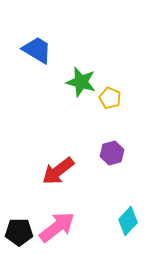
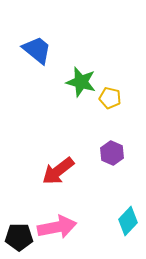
blue trapezoid: rotated 8 degrees clockwise
yellow pentagon: rotated 10 degrees counterclockwise
purple hexagon: rotated 20 degrees counterclockwise
pink arrow: rotated 27 degrees clockwise
black pentagon: moved 5 px down
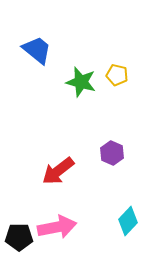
yellow pentagon: moved 7 px right, 23 px up
